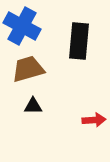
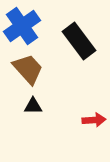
blue cross: rotated 27 degrees clockwise
black rectangle: rotated 42 degrees counterclockwise
brown trapezoid: rotated 64 degrees clockwise
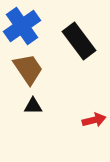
brown trapezoid: rotated 8 degrees clockwise
red arrow: rotated 10 degrees counterclockwise
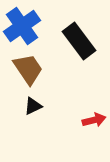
black triangle: rotated 24 degrees counterclockwise
